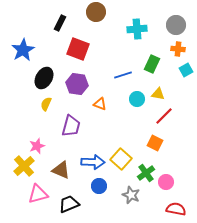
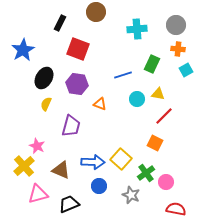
pink star: rotated 28 degrees counterclockwise
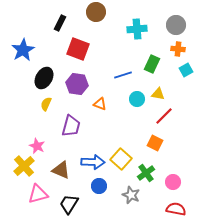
pink circle: moved 7 px right
black trapezoid: rotated 35 degrees counterclockwise
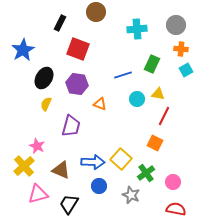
orange cross: moved 3 px right
red line: rotated 18 degrees counterclockwise
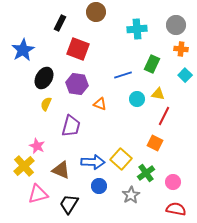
cyan square: moved 1 px left, 5 px down; rotated 16 degrees counterclockwise
gray star: rotated 18 degrees clockwise
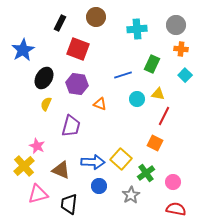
brown circle: moved 5 px down
black trapezoid: rotated 25 degrees counterclockwise
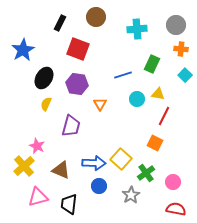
orange triangle: rotated 40 degrees clockwise
blue arrow: moved 1 px right, 1 px down
pink triangle: moved 3 px down
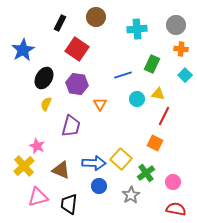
red square: moved 1 px left; rotated 15 degrees clockwise
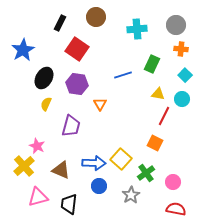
cyan circle: moved 45 px right
